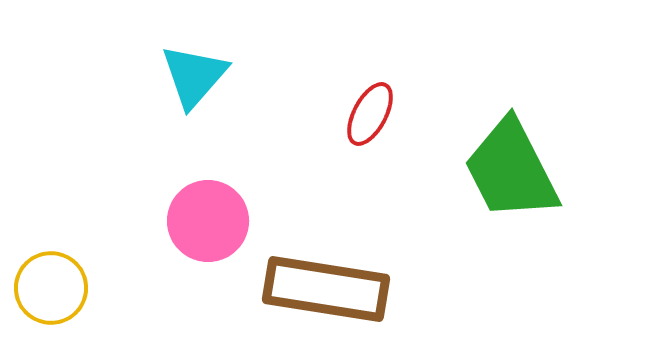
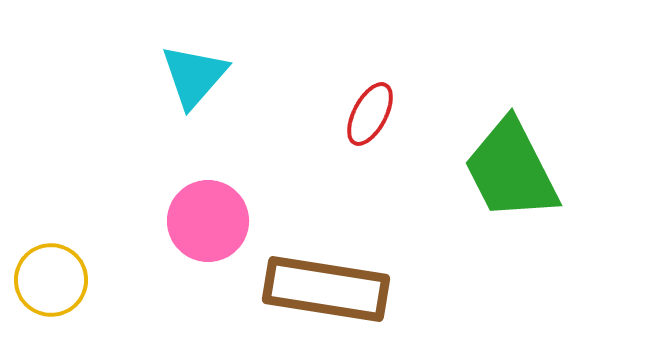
yellow circle: moved 8 px up
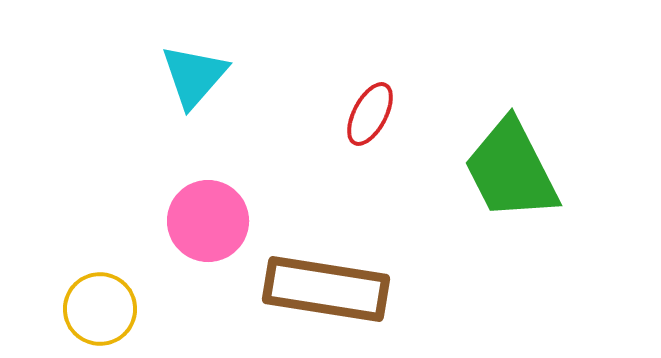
yellow circle: moved 49 px right, 29 px down
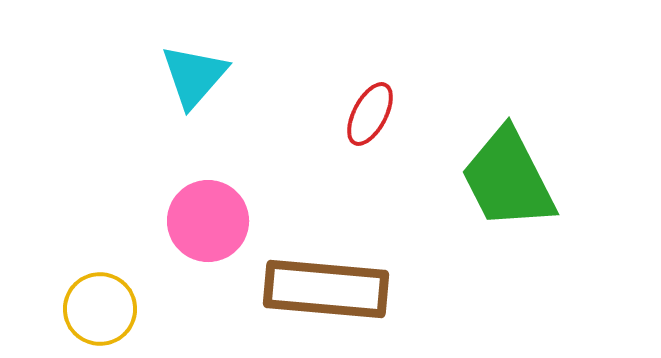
green trapezoid: moved 3 px left, 9 px down
brown rectangle: rotated 4 degrees counterclockwise
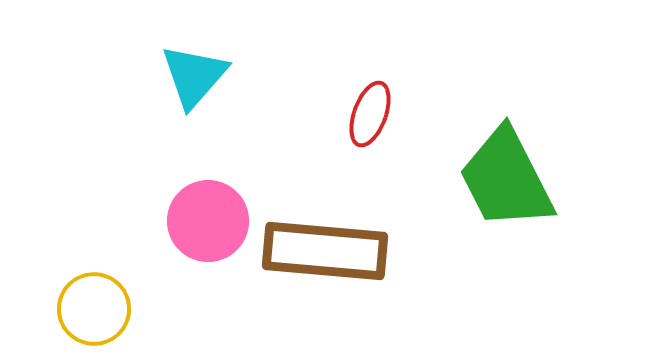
red ellipse: rotated 8 degrees counterclockwise
green trapezoid: moved 2 px left
brown rectangle: moved 1 px left, 38 px up
yellow circle: moved 6 px left
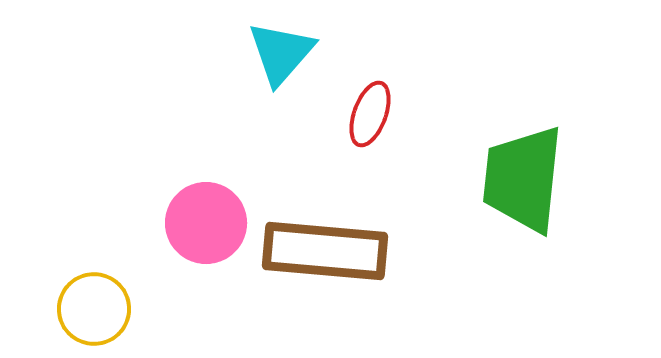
cyan triangle: moved 87 px right, 23 px up
green trapezoid: moved 17 px right; rotated 33 degrees clockwise
pink circle: moved 2 px left, 2 px down
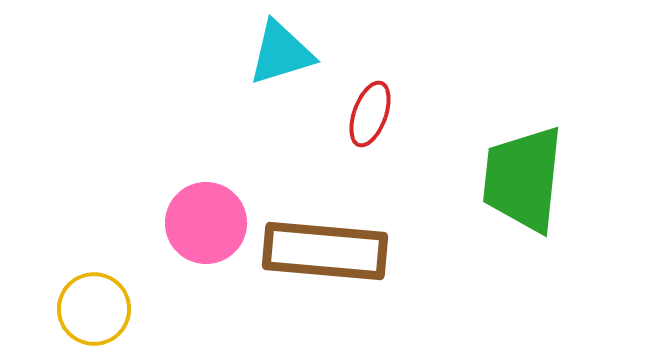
cyan triangle: rotated 32 degrees clockwise
